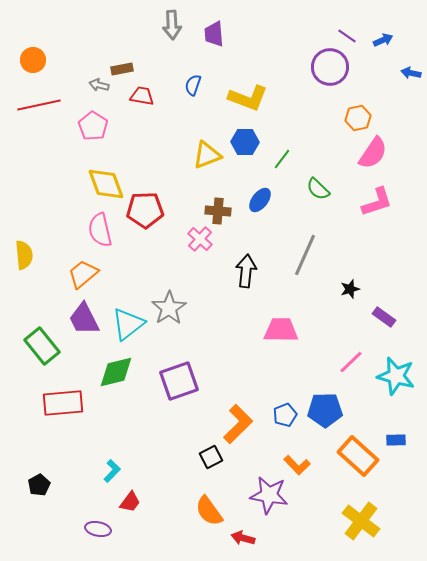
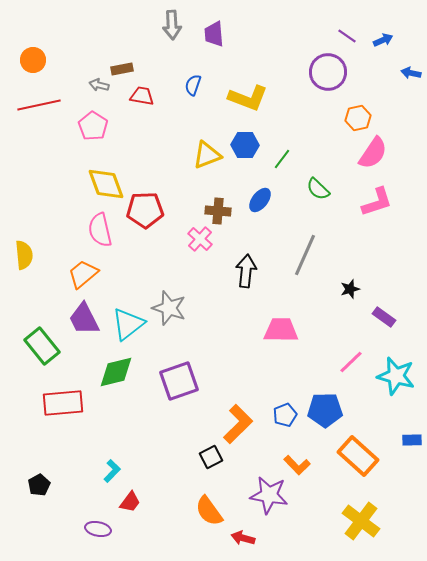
purple circle at (330, 67): moved 2 px left, 5 px down
blue hexagon at (245, 142): moved 3 px down
gray star at (169, 308): rotated 20 degrees counterclockwise
blue rectangle at (396, 440): moved 16 px right
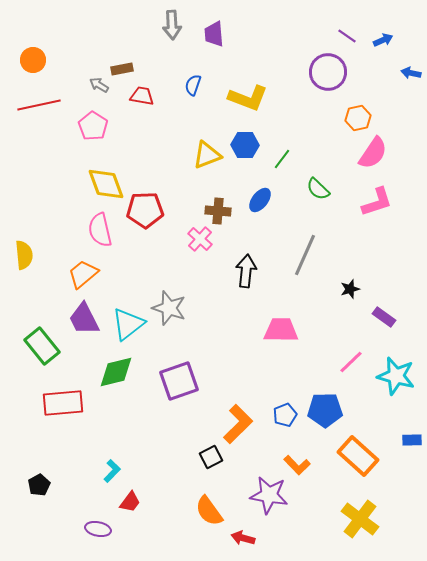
gray arrow at (99, 85): rotated 18 degrees clockwise
yellow cross at (361, 521): moved 1 px left, 2 px up
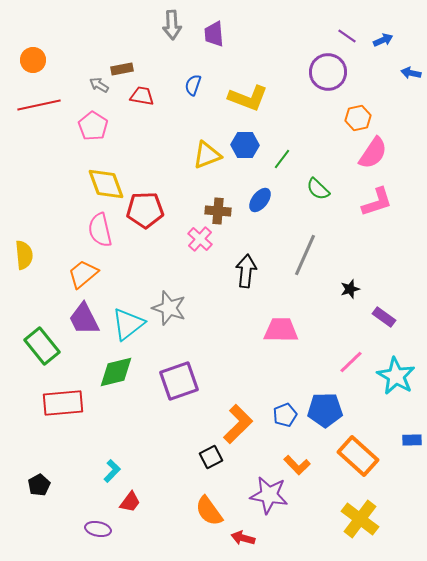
cyan star at (396, 376): rotated 15 degrees clockwise
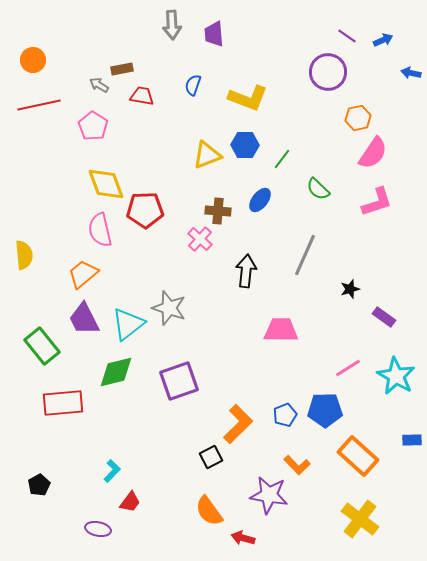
pink line at (351, 362): moved 3 px left, 6 px down; rotated 12 degrees clockwise
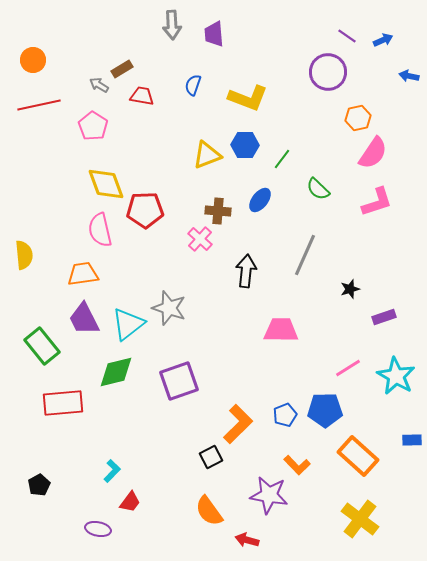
brown rectangle at (122, 69): rotated 20 degrees counterclockwise
blue arrow at (411, 73): moved 2 px left, 3 px down
orange trapezoid at (83, 274): rotated 32 degrees clockwise
purple rectangle at (384, 317): rotated 55 degrees counterclockwise
red arrow at (243, 538): moved 4 px right, 2 px down
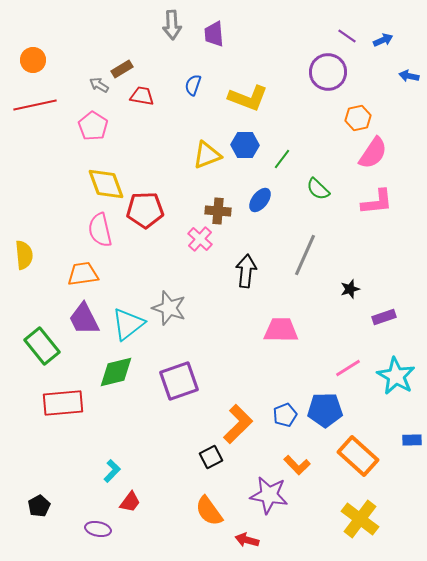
red line at (39, 105): moved 4 px left
pink L-shape at (377, 202): rotated 12 degrees clockwise
black pentagon at (39, 485): moved 21 px down
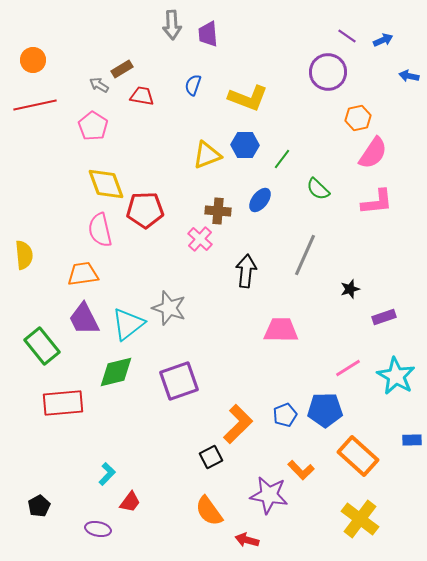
purple trapezoid at (214, 34): moved 6 px left
orange L-shape at (297, 465): moved 4 px right, 5 px down
cyan L-shape at (112, 471): moved 5 px left, 3 px down
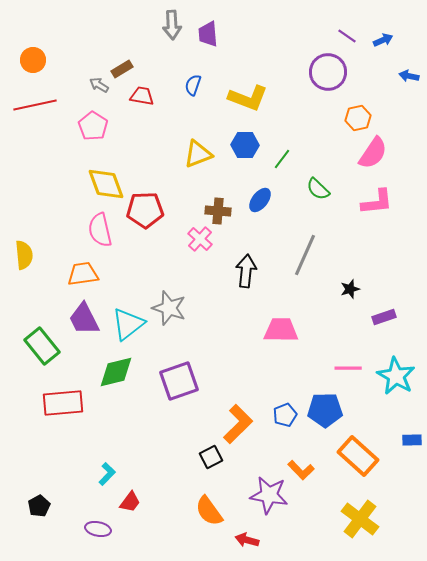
yellow triangle at (207, 155): moved 9 px left, 1 px up
pink line at (348, 368): rotated 32 degrees clockwise
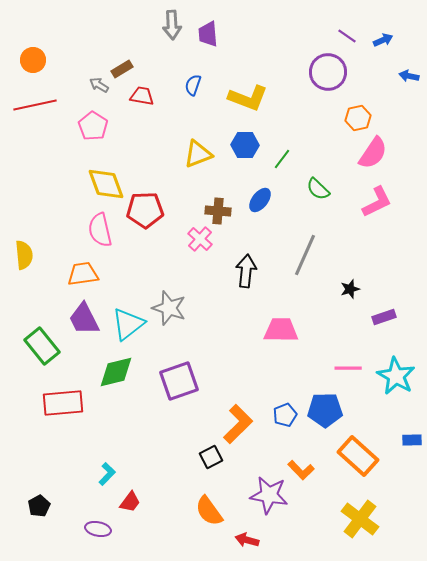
pink L-shape at (377, 202): rotated 20 degrees counterclockwise
